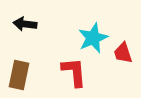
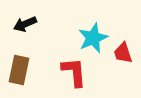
black arrow: rotated 30 degrees counterclockwise
brown rectangle: moved 5 px up
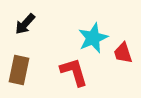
black arrow: rotated 25 degrees counterclockwise
red L-shape: rotated 12 degrees counterclockwise
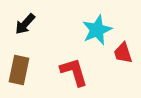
cyan star: moved 4 px right, 8 px up
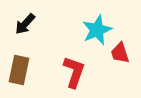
red trapezoid: moved 3 px left
red L-shape: rotated 36 degrees clockwise
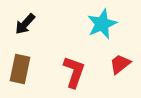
cyan star: moved 5 px right, 6 px up
red trapezoid: moved 11 px down; rotated 70 degrees clockwise
brown rectangle: moved 1 px right, 1 px up
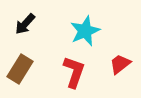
cyan star: moved 17 px left, 7 px down
brown rectangle: rotated 20 degrees clockwise
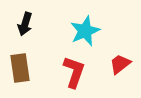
black arrow: rotated 25 degrees counterclockwise
brown rectangle: moved 1 px up; rotated 40 degrees counterclockwise
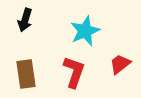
black arrow: moved 4 px up
brown rectangle: moved 6 px right, 6 px down
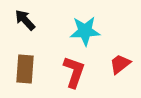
black arrow: rotated 120 degrees clockwise
cyan star: rotated 20 degrees clockwise
brown rectangle: moved 1 px left, 5 px up; rotated 12 degrees clockwise
